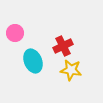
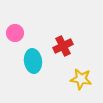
cyan ellipse: rotated 15 degrees clockwise
yellow star: moved 10 px right, 9 px down
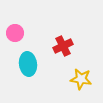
cyan ellipse: moved 5 px left, 3 px down
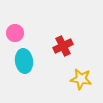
cyan ellipse: moved 4 px left, 3 px up
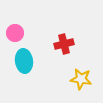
red cross: moved 1 px right, 2 px up; rotated 12 degrees clockwise
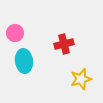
yellow star: rotated 25 degrees counterclockwise
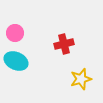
cyan ellipse: moved 8 px left; rotated 60 degrees counterclockwise
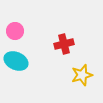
pink circle: moved 2 px up
yellow star: moved 1 px right, 4 px up
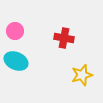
red cross: moved 6 px up; rotated 24 degrees clockwise
